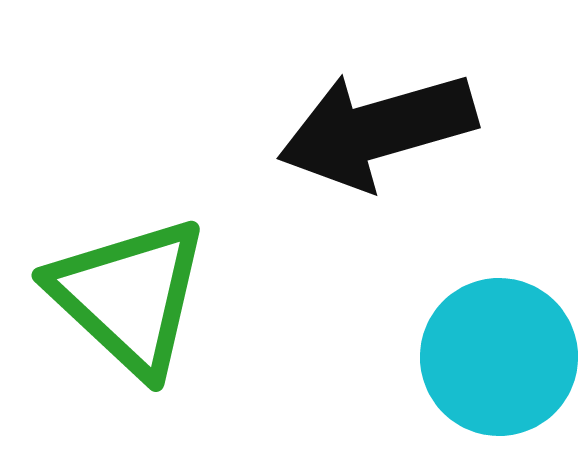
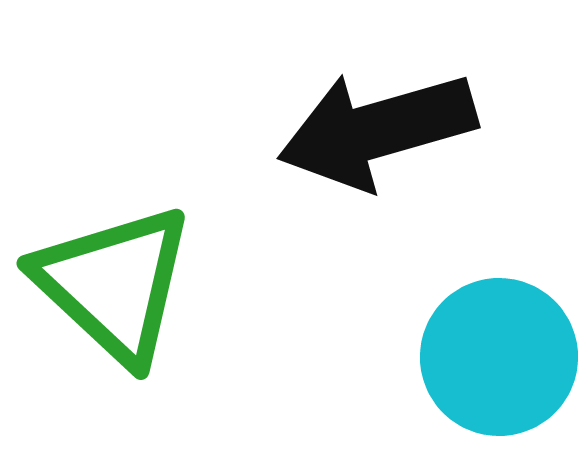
green triangle: moved 15 px left, 12 px up
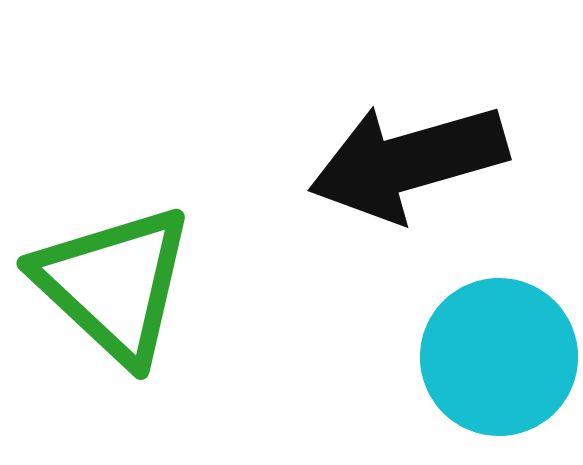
black arrow: moved 31 px right, 32 px down
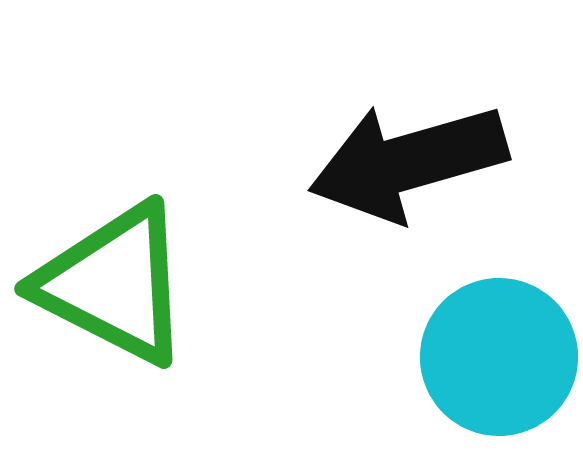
green triangle: rotated 16 degrees counterclockwise
